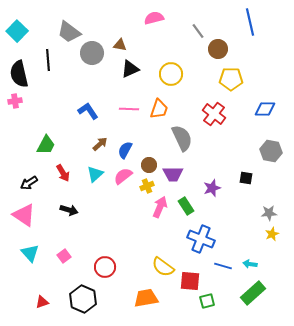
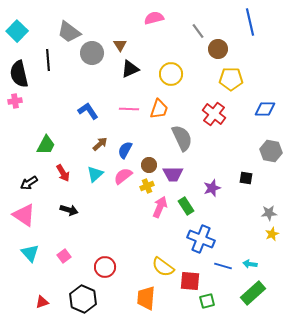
brown triangle at (120, 45): rotated 48 degrees clockwise
orange trapezoid at (146, 298): rotated 75 degrees counterclockwise
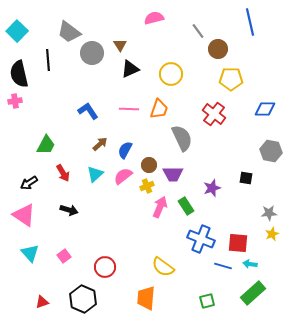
red square at (190, 281): moved 48 px right, 38 px up
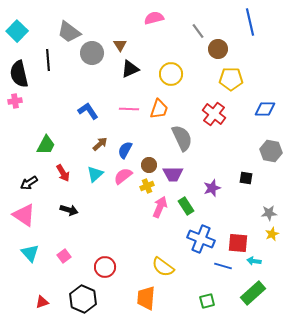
cyan arrow at (250, 264): moved 4 px right, 3 px up
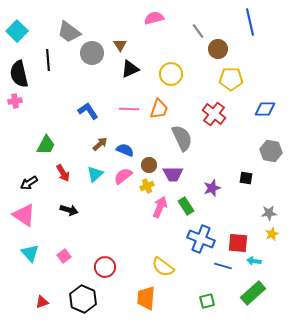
blue semicircle at (125, 150): rotated 84 degrees clockwise
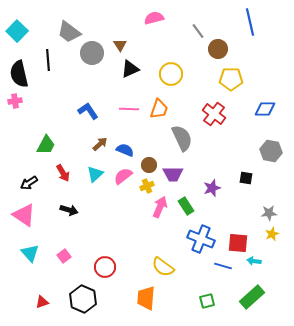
green rectangle at (253, 293): moved 1 px left, 4 px down
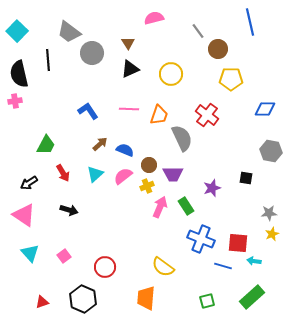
brown triangle at (120, 45): moved 8 px right, 2 px up
orange trapezoid at (159, 109): moved 6 px down
red cross at (214, 114): moved 7 px left, 1 px down
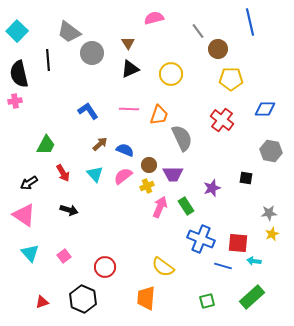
red cross at (207, 115): moved 15 px right, 5 px down
cyan triangle at (95, 174): rotated 30 degrees counterclockwise
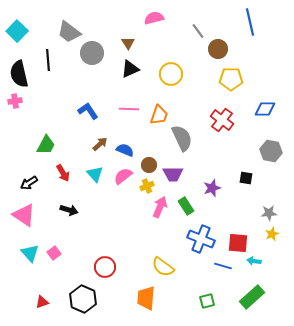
pink square at (64, 256): moved 10 px left, 3 px up
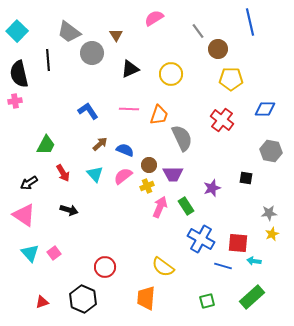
pink semicircle at (154, 18): rotated 18 degrees counterclockwise
brown triangle at (128, 43): moved 12 px left, 8 px up
blue cross at (201, 239): rotated 8 degrees clockwise
